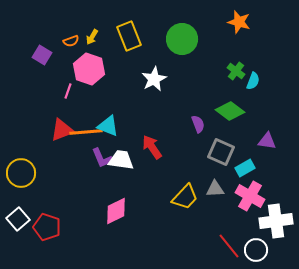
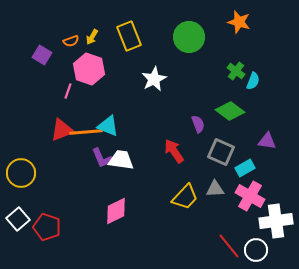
green circle: moved 7 px right, 2 px up
red arrow: moved 22 px right, 4 px down
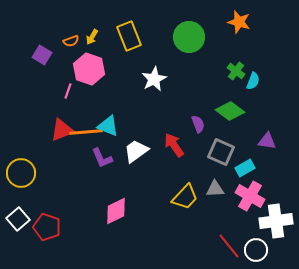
red arrow: moved 6 px up
white trapezoid: moved 15 px right, 9 px up; rotated 44 degrees counterclockwise
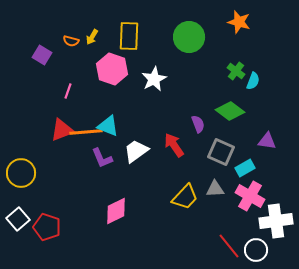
yellow rectangle: rotated 24 degrees clockwise
orange semicircle: rotated 35 degrees clockwise
pink hexagon: moved 23 px right
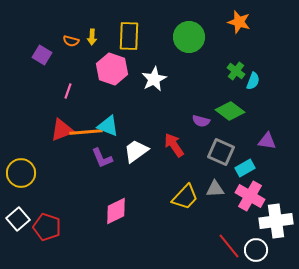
yellow arrow: rotated 28 degrees counterclockwise
purple semicircle: moved 3 px right, 3 px up; rotated 126 degrees clockwise
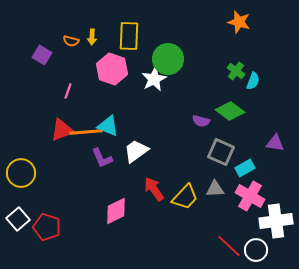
green circle: moved 21 px left, 22 px down
purple triangle: moved 8 px right, 2 px down
red arrow: moved 20 px left, 44 px down
red line: rotated 8 degrees counterclockwise
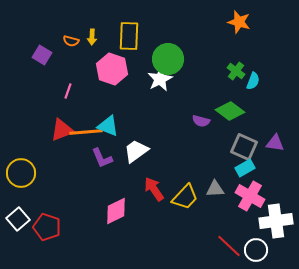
white star: moved 6 px right
gray square: moved 23 px right, 5 px up
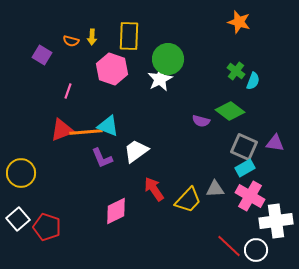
yellow trapezoid: moved 3 px right, 3 px down
